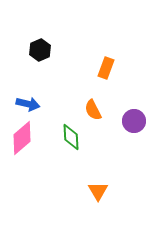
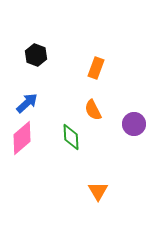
black hexagon: moved 4 px left, 5 px down; rotated 15 degrees counterclockwise
orange rectangle: moved 10 px left
blue arrow: moved 1 px left, 1 px up; rotated 55 degrees counterclockwise
purple circle: moved 3 px down
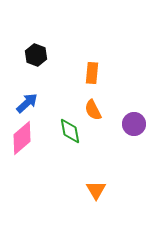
orange rectangle: moved 4 px left, 5 px down; rotated 15 degrees counterclockwise
green diamond: moved 1 px left, 6 px up; rotated 8 degrees counterclockwise
orange triangle: moved 2 px left, 1 px up
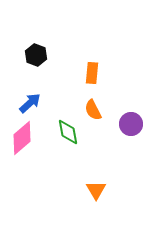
blue arrow: moved 3 px right
purple circle: moved 3 px left
green diamond: moved 2 px left, 1 px down
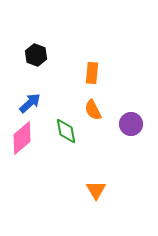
green diamond: moved 2 px left, 1 px up
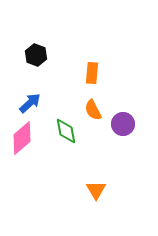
purple circle: moved 8 px left
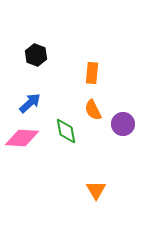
pink diamond: rotated 44 degrees clockwise
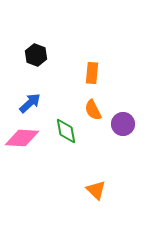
orange triangle: rotated 15 degrees counterclockwise
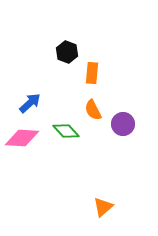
black hexagon: moved 31 px right, 3 px up
green diamond: rotated 32 degrees counterclockwise
orange triangle: moved 7 px right, 17 px down; rotated 35 degrees clockwise
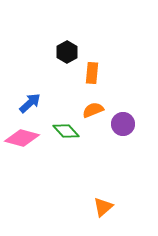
black hexagon: rotated 10 degrees clockwise
orange semicircle: rotated 95 degrees clockwise
pink diamond: rotated 12 degrees clockwise
